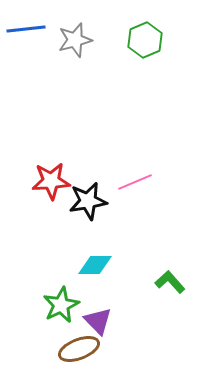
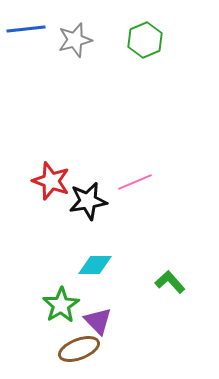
red star: rotated 24 degrees clockwise
green star: rotated 6 degrees counterclockwise
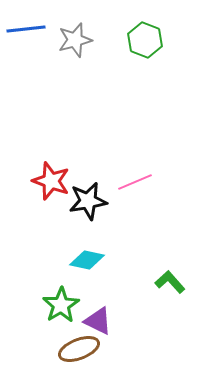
green hexagon: rotated 16 degrees counterclockwise
cyan diamond: moved 8 px left, 5 px up; rotated 12 degrees clockwise
purple triangle: rotated 20 degrees counterclockwise
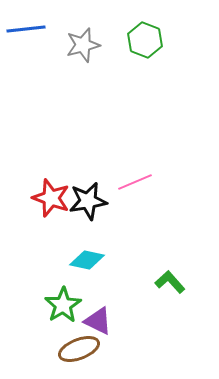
gray star: moved 8 px right, 5 px down
red star: moved 17 px down
green star: moved 2 px right
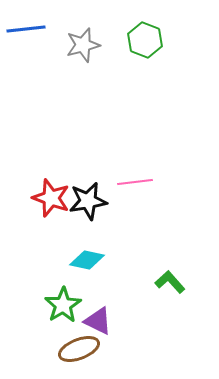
pink line: rotated 16 degrees clockwise
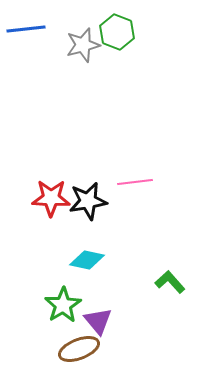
green hexagon: moved 28 px left, 8 px up
red star: rotated 18 degrees counterclockwise
purple triangle: rotated 24 degrees clockwise
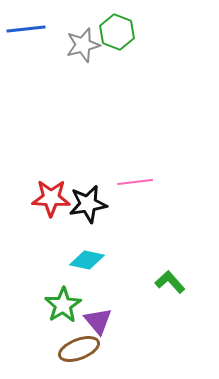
black star: moved 3 px down
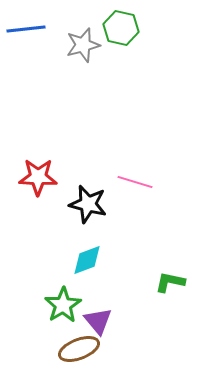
green hexagon: moved 4 px right, 4 px up; rotated 8 degrees counterclockwise
pink line: rotated 24 degrees clockwise
red star: moved 13 px left, 21 px up
black star: rotated 24 degrees clockwise
cyan diamond: rotated 32 degrees counterclockwise
green L-shape: rotated 36 degrees counterclockwise
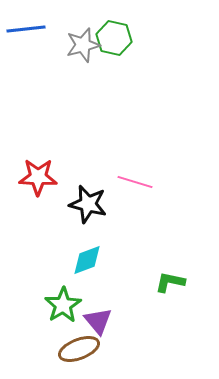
green hexagon: moved 7 px left, 10 px down
